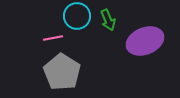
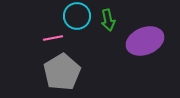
green arrow: rotated 10 degrees clockwise
gray pentagon: rotated 9 degrees clockwise
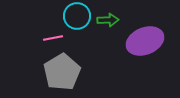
green arrow: rotated 80 degrees counterclockwise
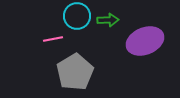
pink line: moved 1 px down
gray pentagon: moved 13 px right
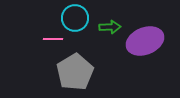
cyan circle: moved 2 px left, 2 px down
green arrow: moved 2 px right, 7 px down
pink line: rotated 12 degrees clockwise
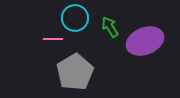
green arrow: rotated 120 degrees counterclockwise
